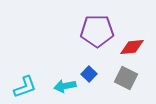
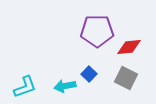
red diamond: moved 3 px left
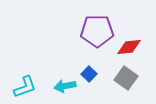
gray square: rotated 10 degrees clockwise
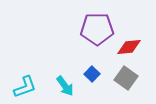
purple pentagon: moved 2 px up
blue square: moved 3 px right
cyan arrow: rotated 115 degrees counterclockwise
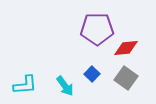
red diamond: moved 3 px left, 1 px down
cyan L-shape: moved 2 px up; rotated 15 degrees clockwise
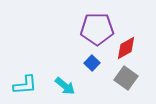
red diamond: rotated 25 degrees counterclockwise
blue square: moved 11 px up
cyan arrow: rotated 15 degrees counterclockwise
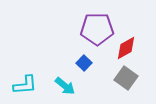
blue square: moved 8 px left
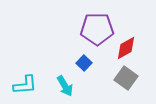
cyan arrow: rotated 20 degrees clockwise
